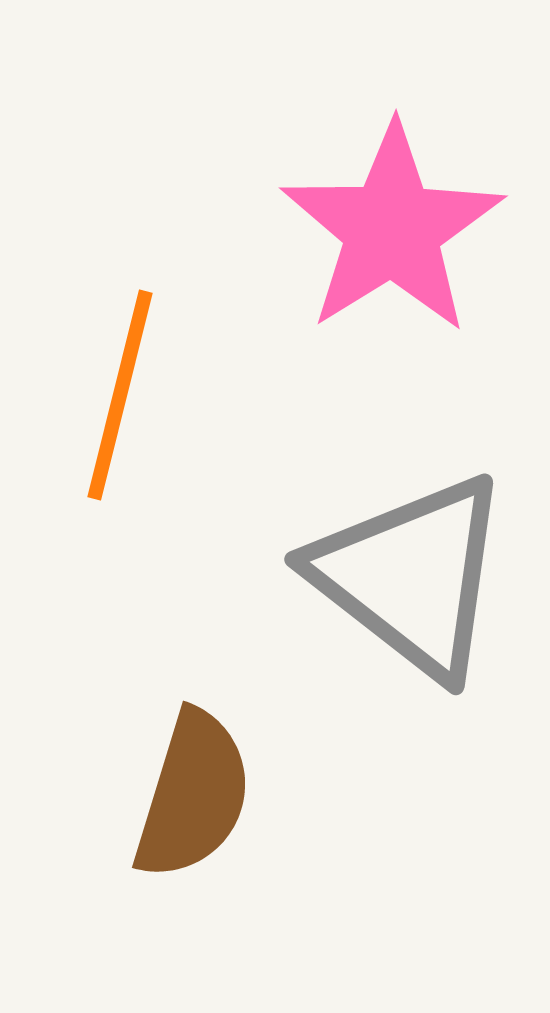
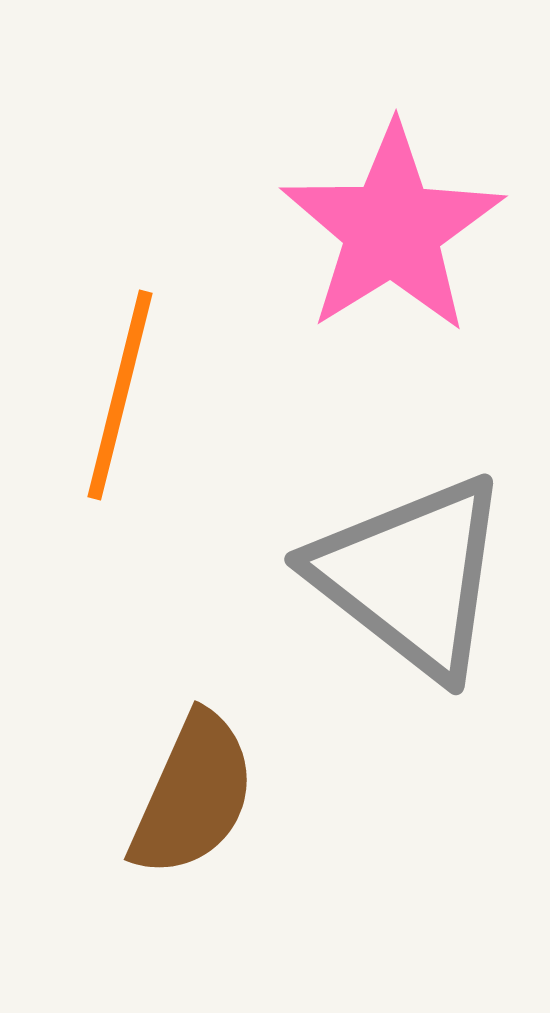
brown semicircle: rotated 7 degrees clockwise
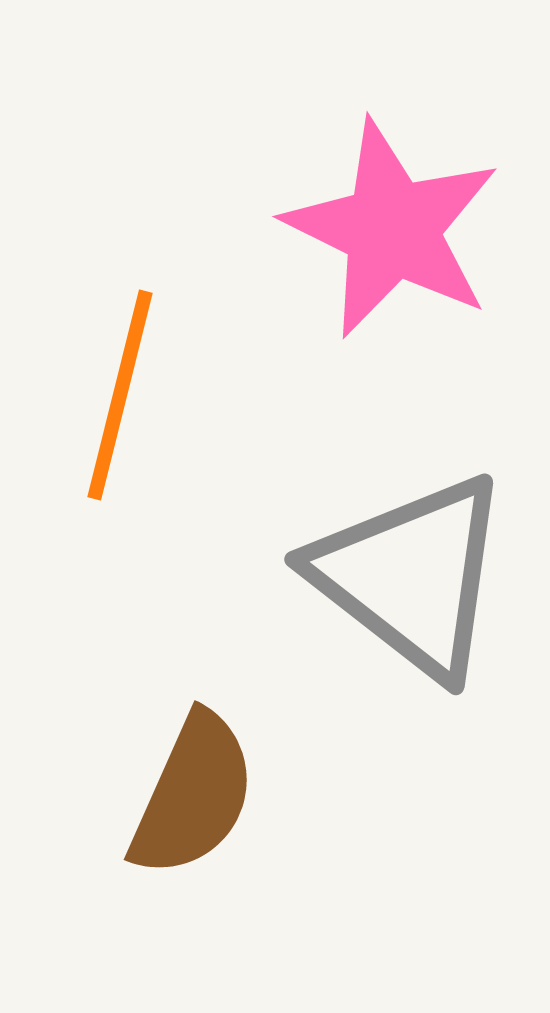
pink star: rotated 14 degrees counterclockwise
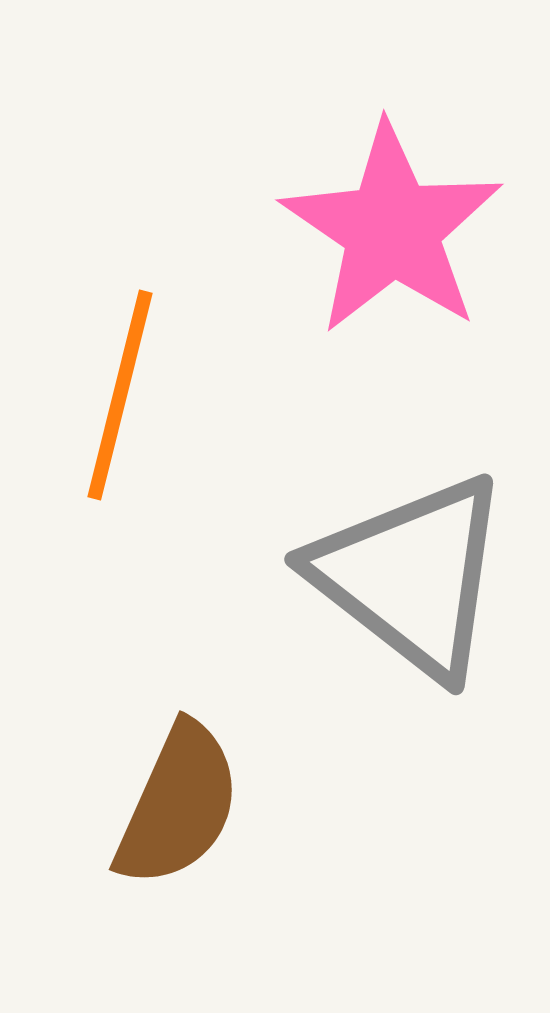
pink star: rotated 8 degrees clockwise
brown semicircle: moved 15 px left, 10 px down
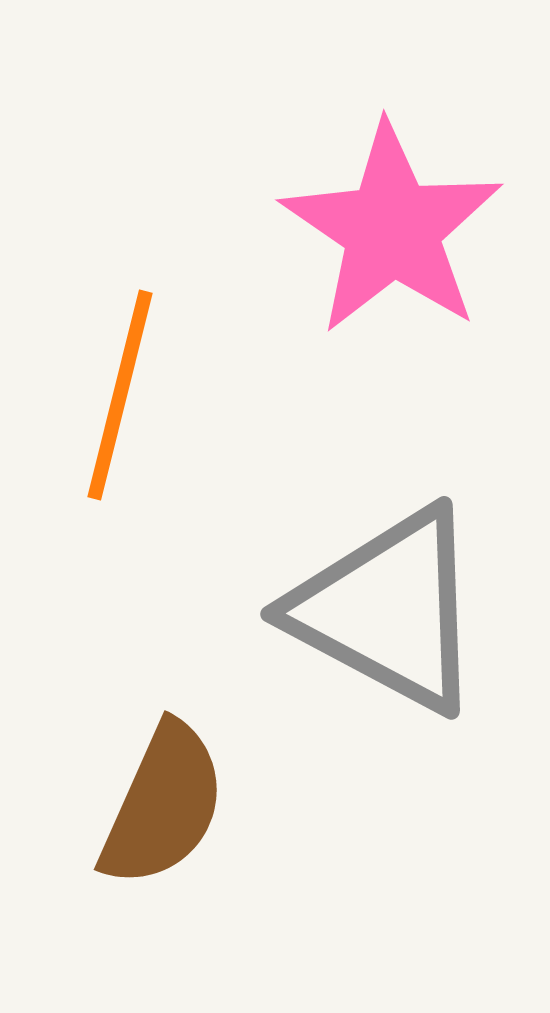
gray triangle: moved 23 px left, 34 px down; rotated 10 degrees counterclockwise
brown semicircle: moved 15 px left
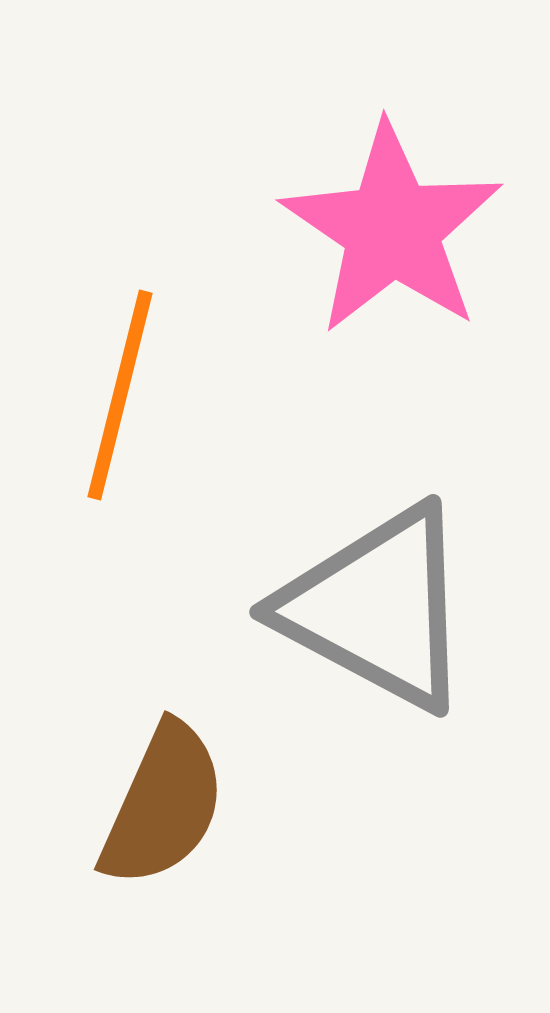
gray triangle: moved 11 px left, 2 px up
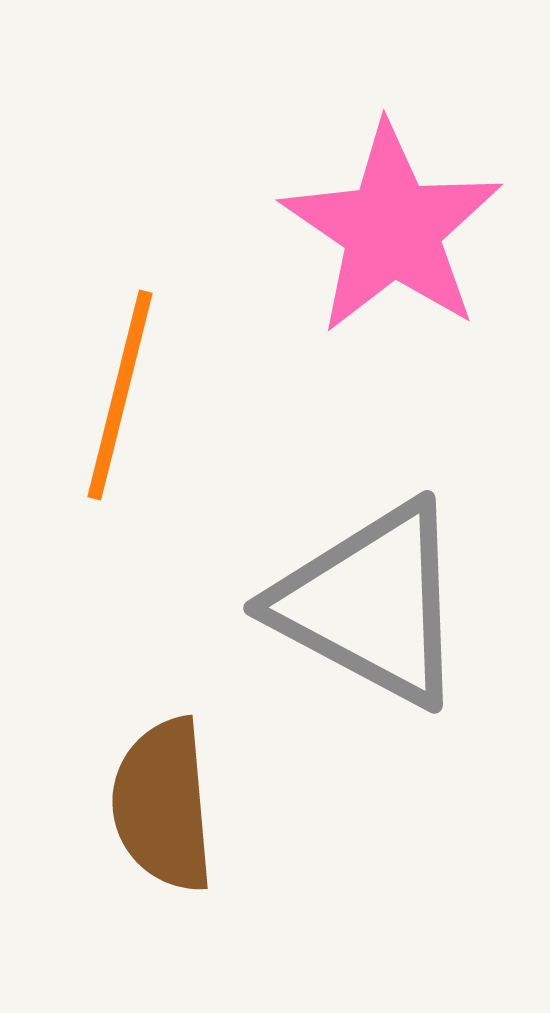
gray triangle: moved 6 px left, 4 px up
brown semicircle: rotated 151 degrees clockwise
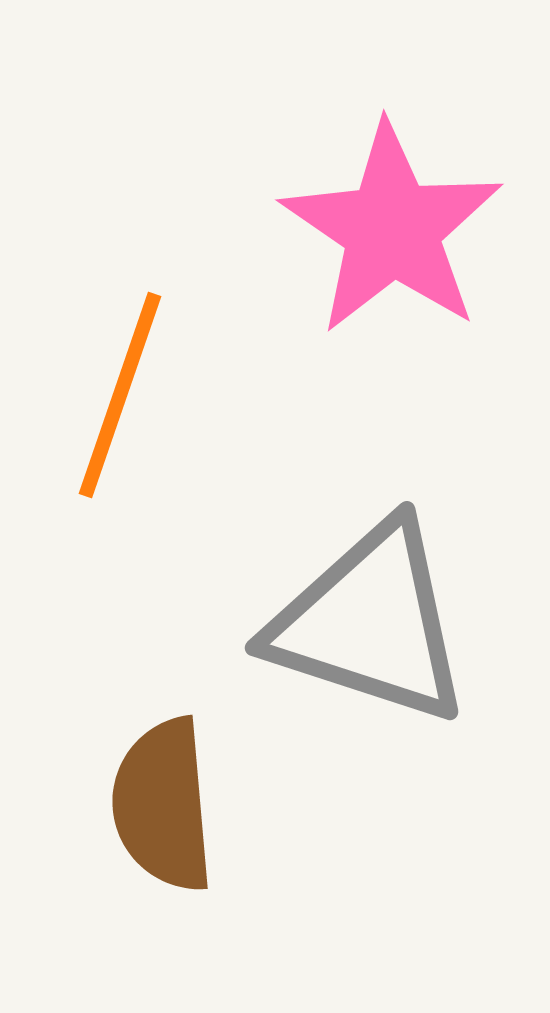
orange line: rotated 5 degrees clockwise
gray triangle: moved 1 px left, 19 px down; rotated 10 degrees counterclockwise
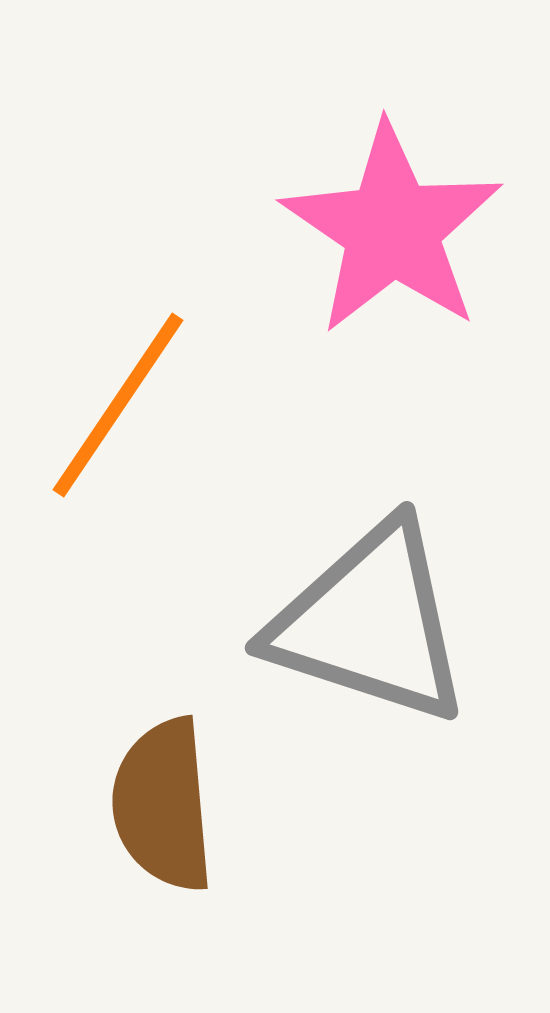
orange line: moved 2 px left, 10 px down; rotated 15 degrees clockwise
